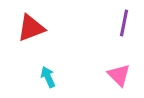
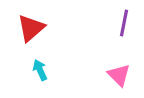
red triangle: rotated 20 degrees counterclockwise
cyan arrow: moved 8 px left, 7 px up
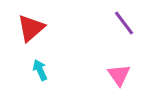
purple line: rotated 48 degrees counterclockwise
pink triangle: rotated 10 degrees clockwise
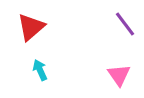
purple line: moved 1 px right, 1 px down
red triangle: moved 1 px up
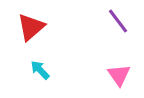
purple line: moved 7 px left, 3 px up
cyan arrow: rotated 20 degrees counterclockwise
